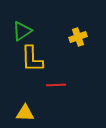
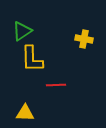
yellow cross: moved 6 px right, 2 px down; rotated 30 degrees clockwise
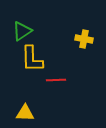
red line: moved 5 px up
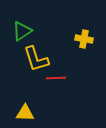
yellow L-shape: moved 4 px right; rotated 16 degrees counterclockwise
red line: moved 2 px up
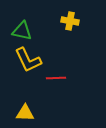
green triangle: rotated 45 degrees clockwise
yellow cross: moved 14 px left, 18 px up
yellow L-shape: moved 8 px left, 1 px down; rotated 8 degrees counterclockwise
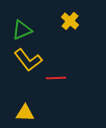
yellow cross: rotated 30 degrees clockwise
green triangle: moved 1 px up; rotated 35 degrees counterclockwise
yellow L-shape: rotated 12 degrees counterclockwise
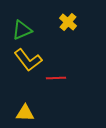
yellow cross: moved 2 px left, 1 px down
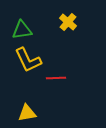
green triangle: rotated 15 degrees clockwise
yellow L-shape: rotated 12 degrees clockwise
yellow triangle: moved 2 px right; rotated 12 degrees counterclockwise
